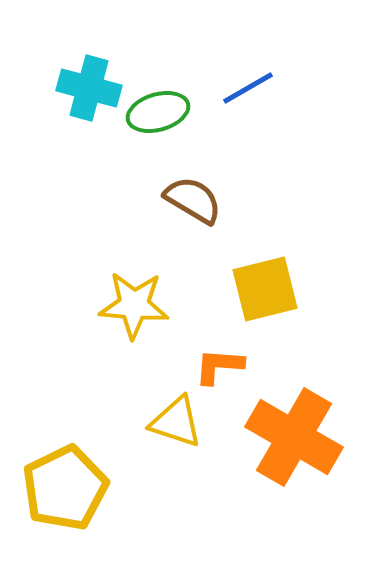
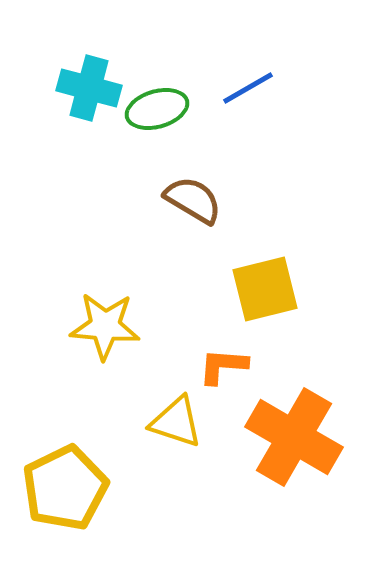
green ellipse: moved 1 px left, 3 px up
yellow star: moved 29 px left, 21 px down
orange L-shape: moved 4 px right
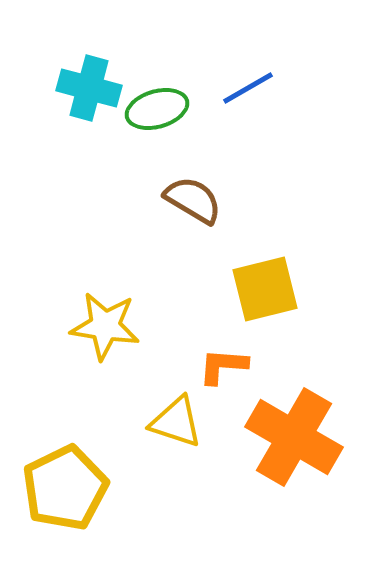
yellow star: rotated 4 degrees clockwise
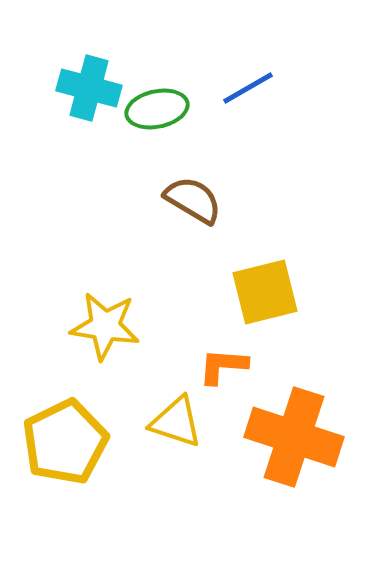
green ellipse: rotated 4 degrees clockwise
yellow square: moved 3 px down
orange cross: rotated 12 degrees counterclockwise
yellow pentagon: moved 46 px up
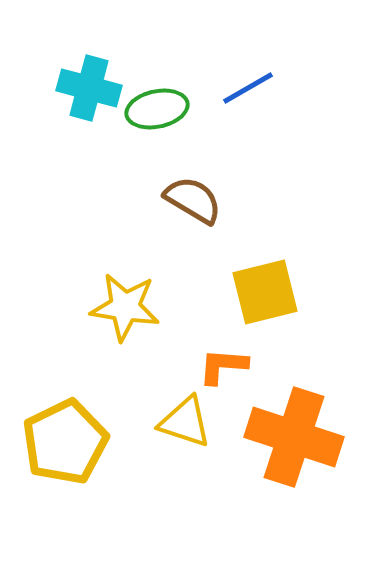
yellow star: moved 20 px right, 19 px up
yellow triangle: moved 9 px right
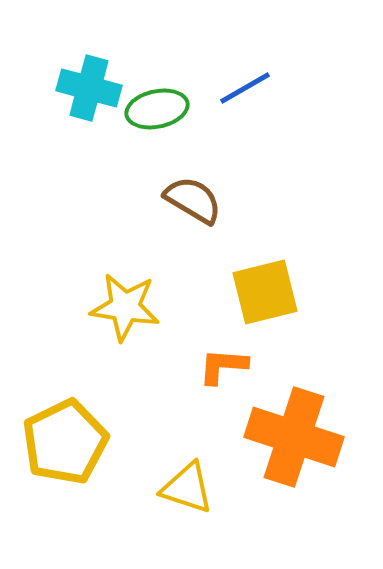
blue line: moved 3 px left
yellow triangle: moved 2 px right, 66 px down
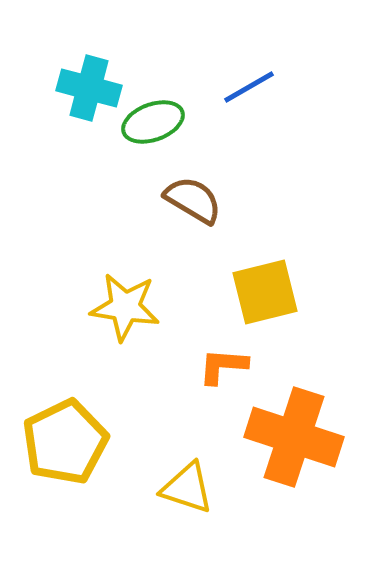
blue line: moved 4 px right, 1 px up
green ellipse: moved 4 px left, 13 px down; rotated 8 degrees counterclockwise
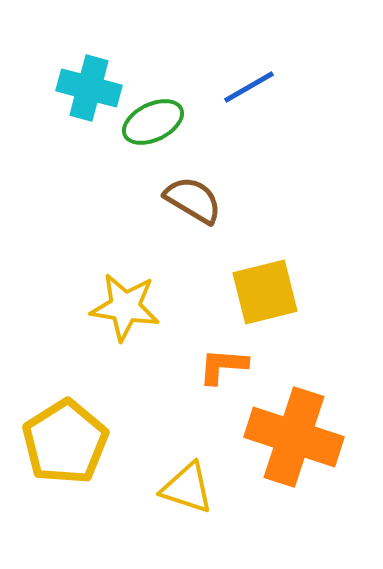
green ellipse: rotated 6 degrees counterclockwise
yellow pentagon: rotated 6 degrees counterclockwise
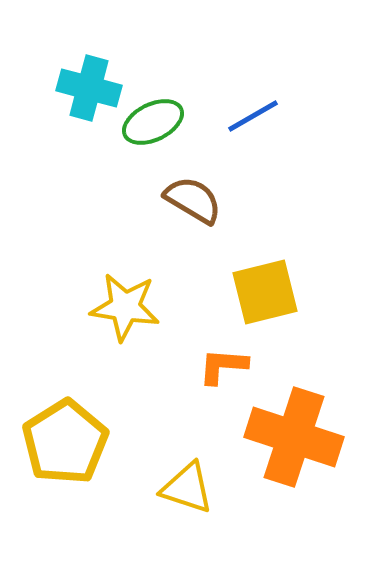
blue line: moved 4 px right, 29 px down
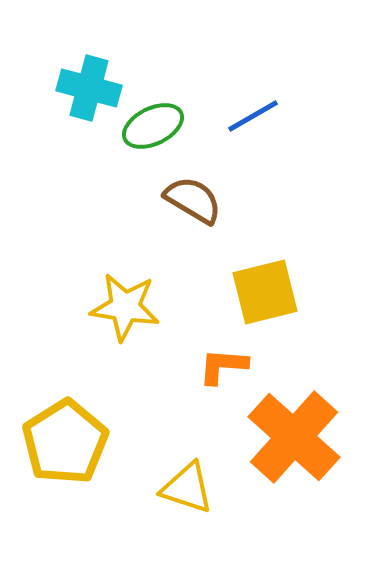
green ellipse: moved 4 px down
orange cross: rotated 24 degrees clockwise
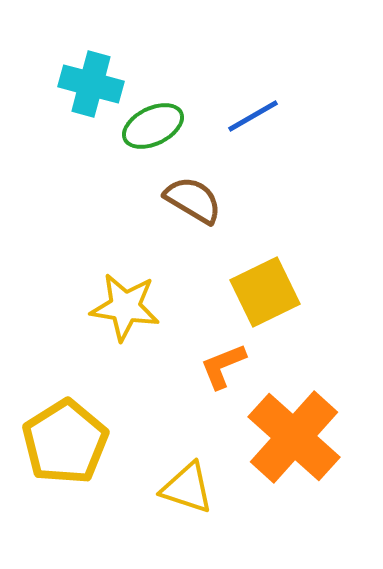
cyan cross: moved 2 px right, 4 px up
yellow square: rotated 12 degrees counterclockwise
orange L-shape: rotated 26 degrees counterclockwise
